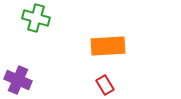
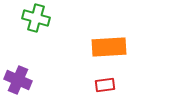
orange rectangle: moved 1 px right, 1 px down
red rectangle: rotated 66 degrees counterclockwise
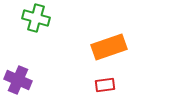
orange rectangle: rotated 16 degrees counterclockwise
